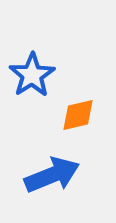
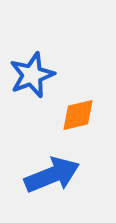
blue star: rotated 12 degrees clockwise
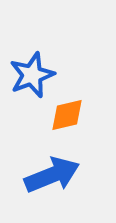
orange diamond: moved 11 px left
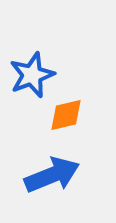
orange diamond: moved 1 px left
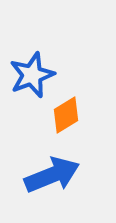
orange diamond: rotated 18 degrees counterclockwise
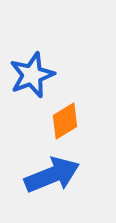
orange diamond: moved 1 px left, 6 px down
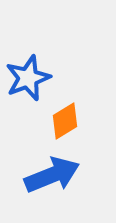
blue star: moved 4 px left, 3 px down
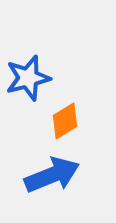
blue star: rotated 6 degrees clockwise
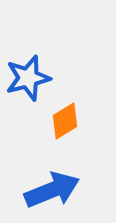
blue arrow: moved 15 px down
